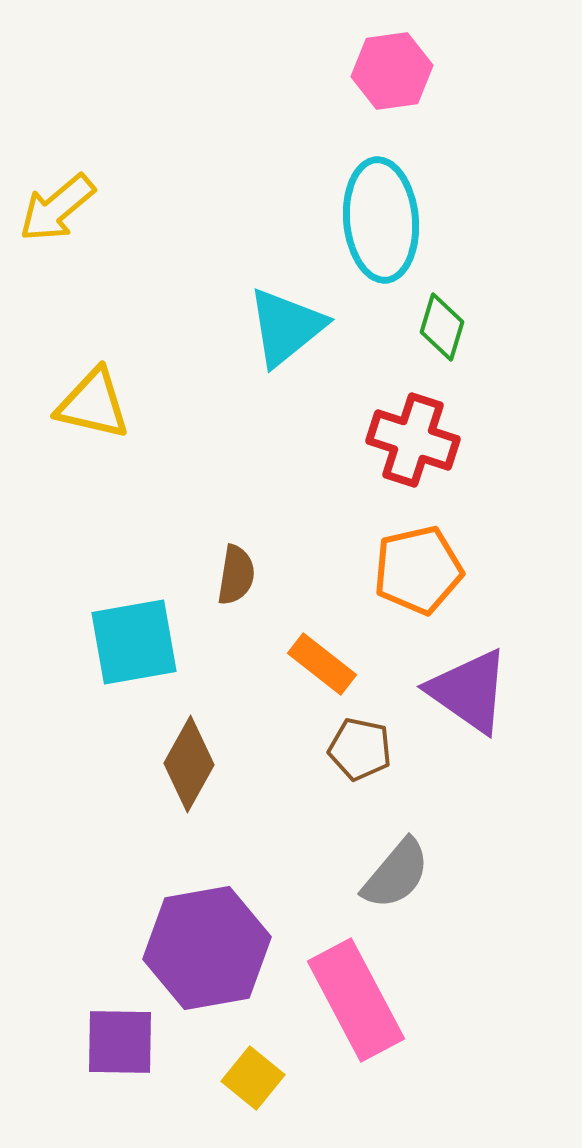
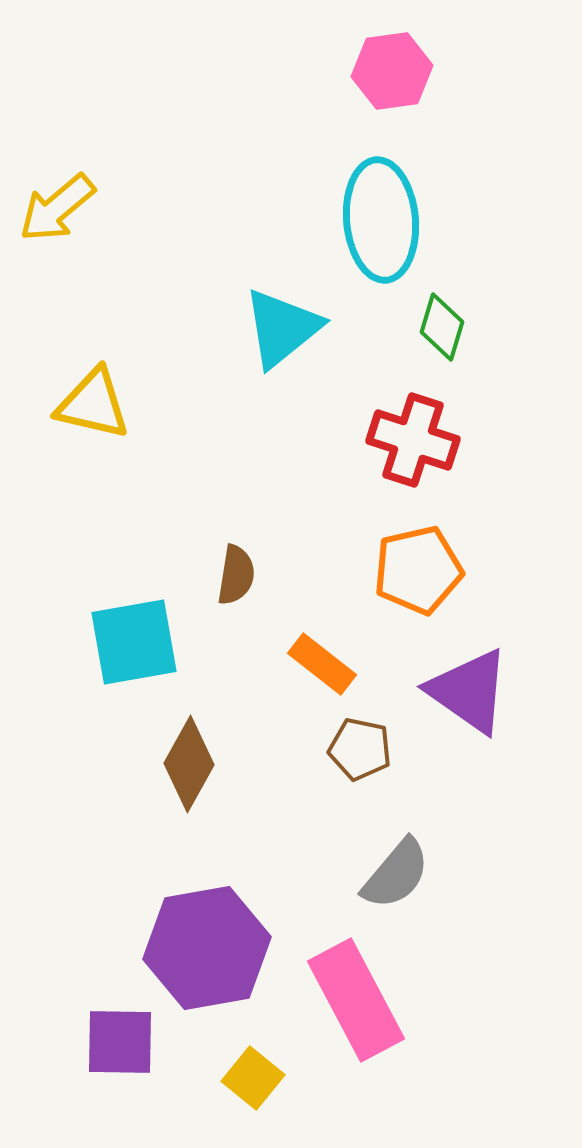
cyan triangle: moved 4 px left, 1 px down
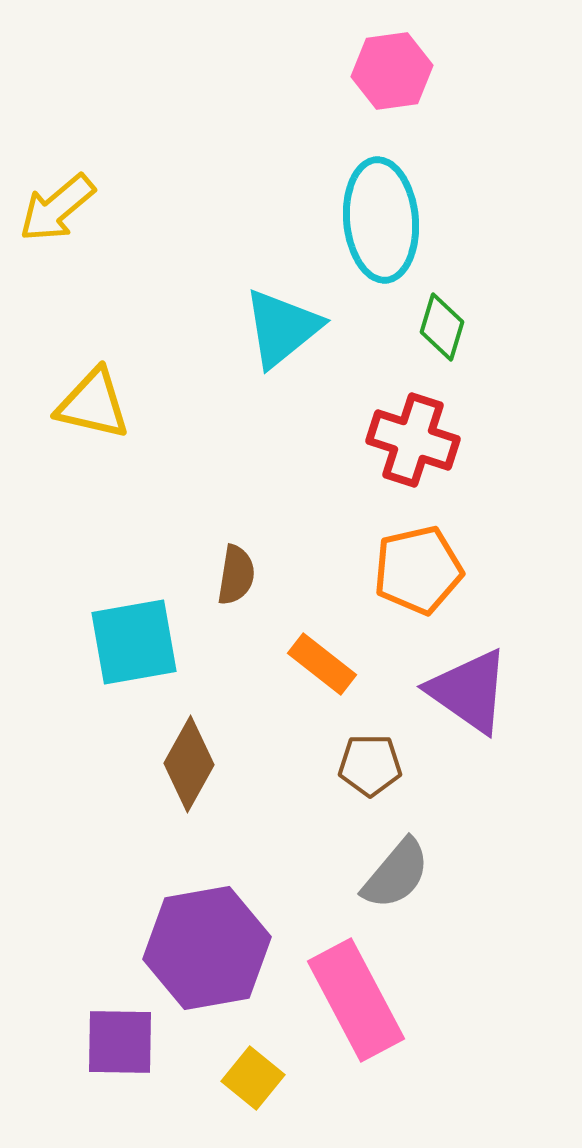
brown pentagon: moved 10 px right, 16 px down; rotated 12 degrees counterclockwise
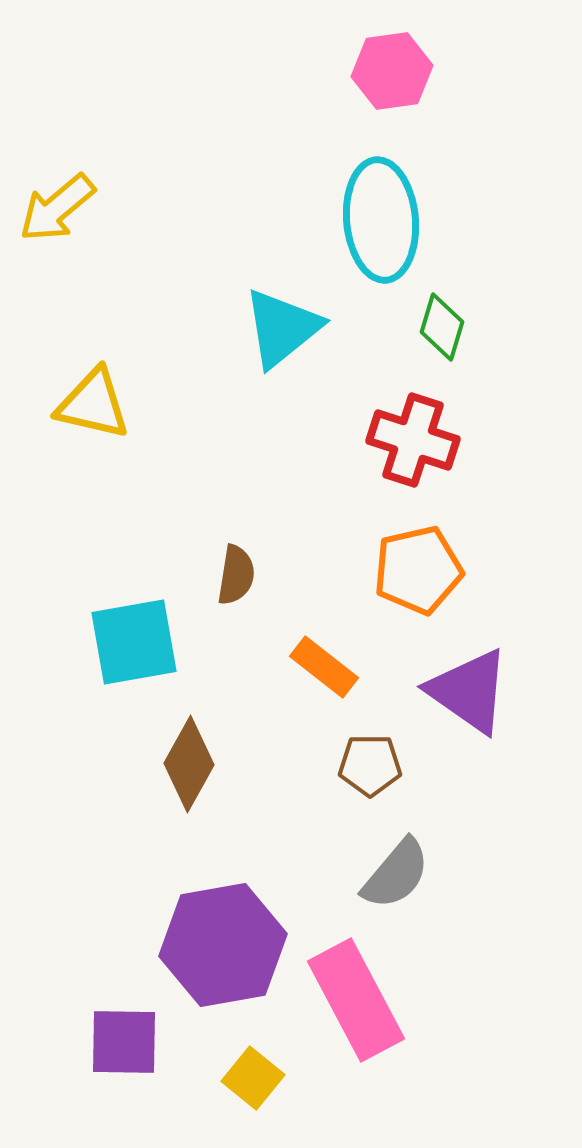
orange rectangle: moved 2 px right, 3 px down
purple hexagon: moved 16 px right, 3 px up
purple square: moved 4 px right
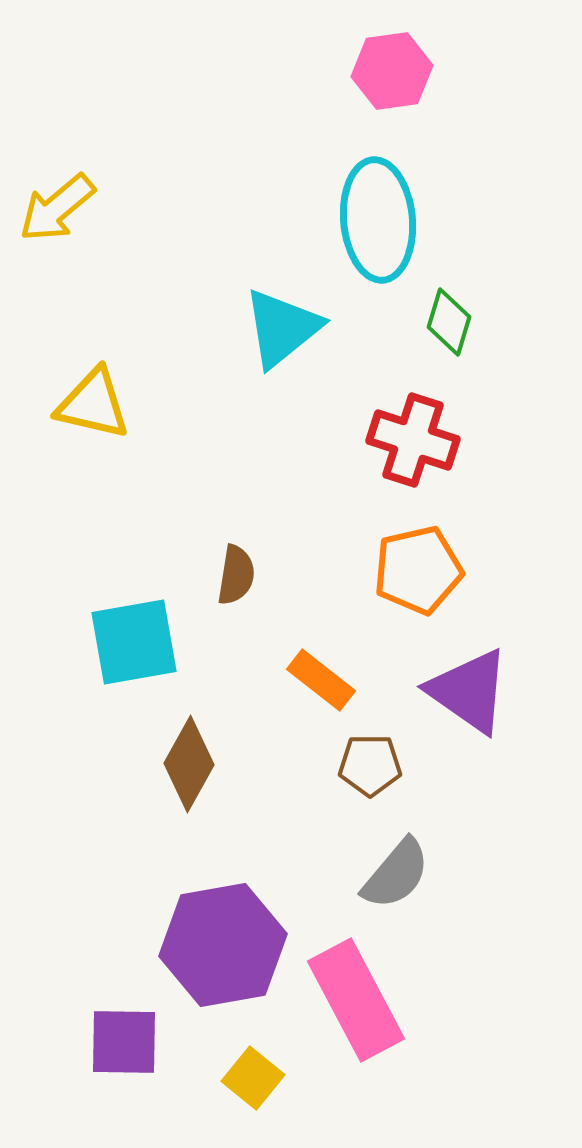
cyan ellipse: moved 3 px left
green diamond: moved 7 px right, 5 px up
orange rectangle: moved 3 px left, 13 px down
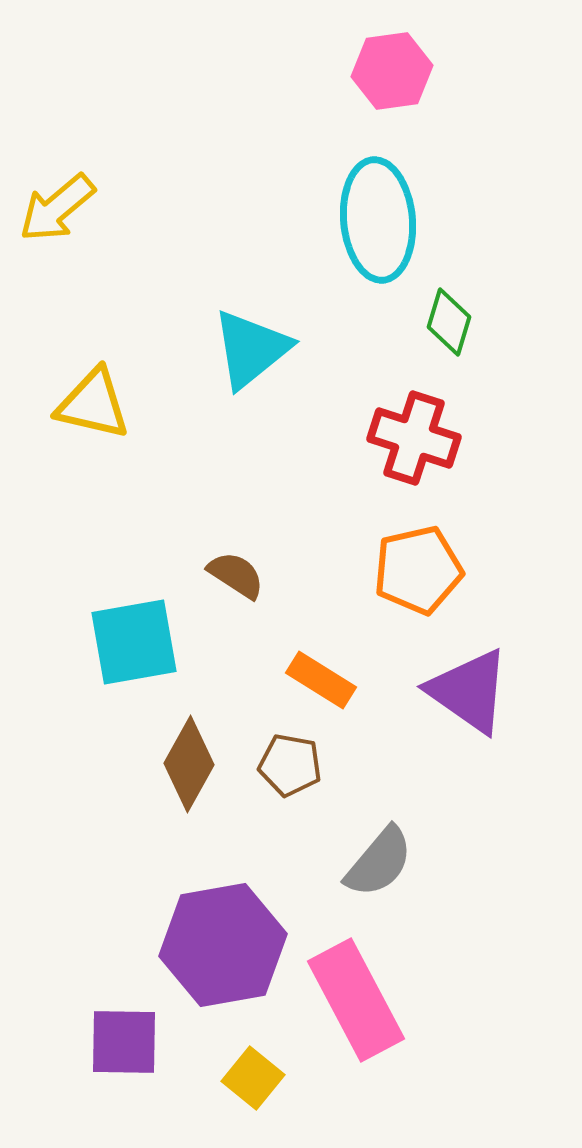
cyan triangle: moved 31 px left, 21 px down
red cross: moved 1 px right, 2 px up
brown semicircle: rotated 66 degrees counterclockwise
orange rectangle: rotated 6 degrees counterclockwise
brown pentagon: moved 80 px left; rotated 10 degrees clockwise
gray semicircle: moved 17 px left, 12 px up
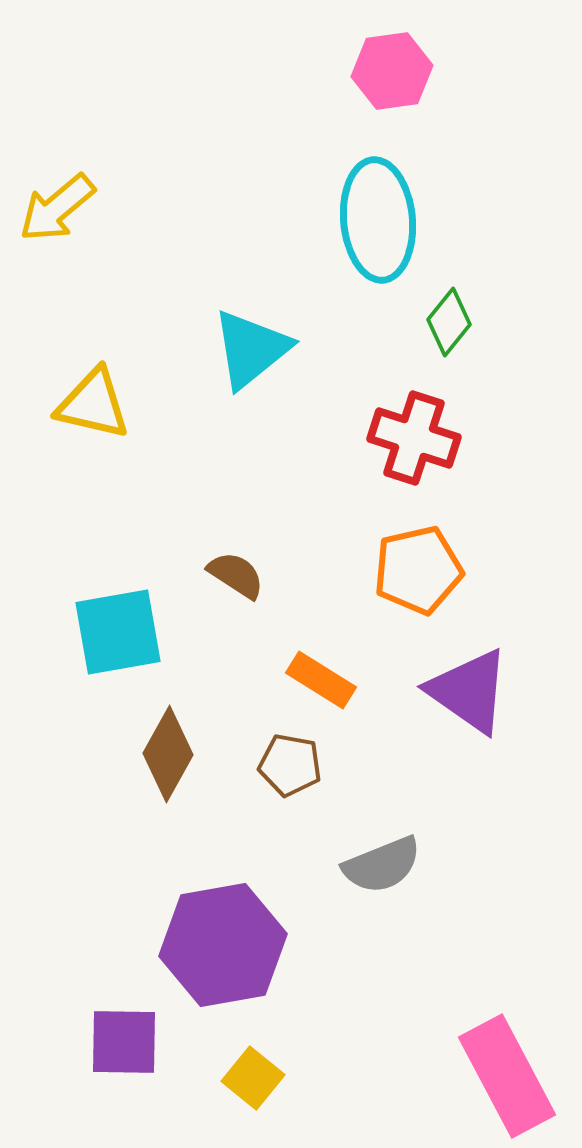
green diamond: rotated 22 degrees clockwise
cyan square: moved 16 px left, 10 px up
brown diamond: moved 21 px left, 10 px up
gray semicircle: moved 3 px right, 3 px down; rotated 28 degrees clockwise
pink rectangle: moved 151 px right, 76 px down
